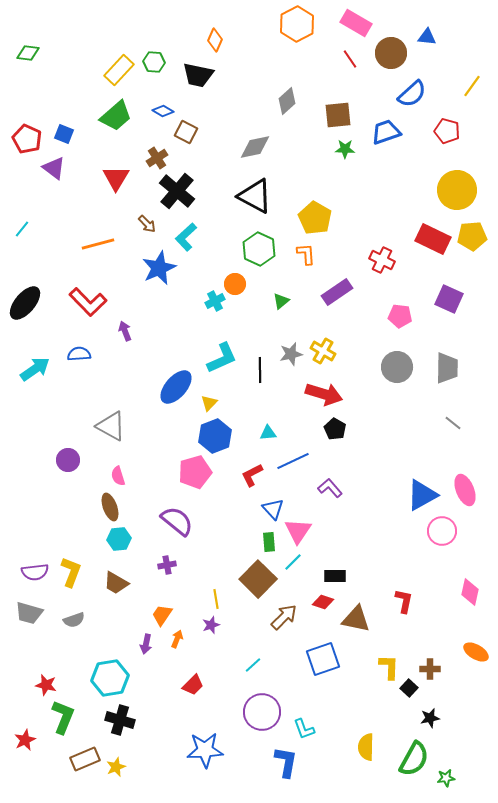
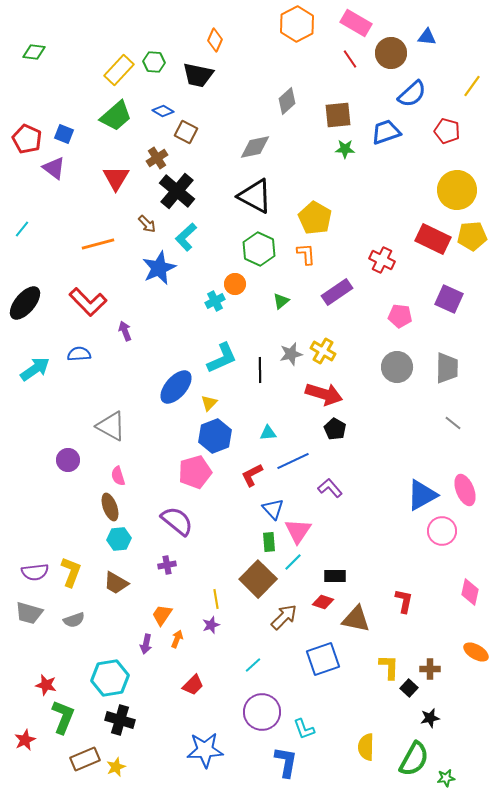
green diamond at (28, 53): moved 6 px right, 1 px up
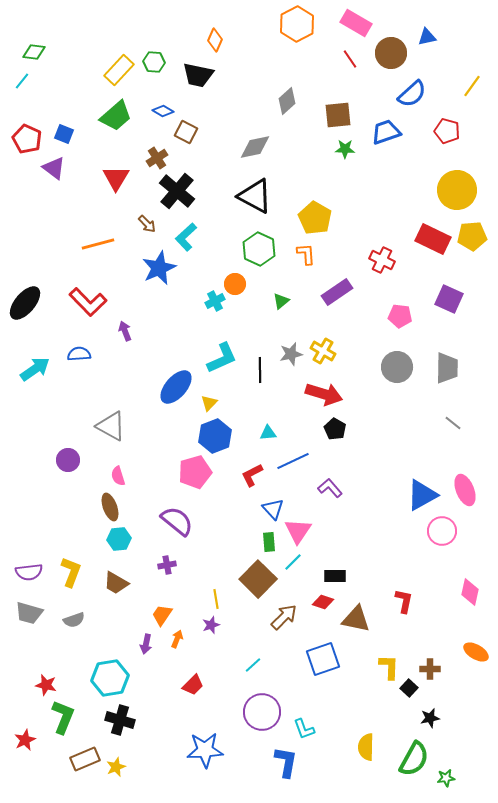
blue triangle at (427, 37): rotated 18 degrees counterclockwise
cyan line at (22, 229): moved 148 px up
purple semicircle at (35, 572): moved 6 px left
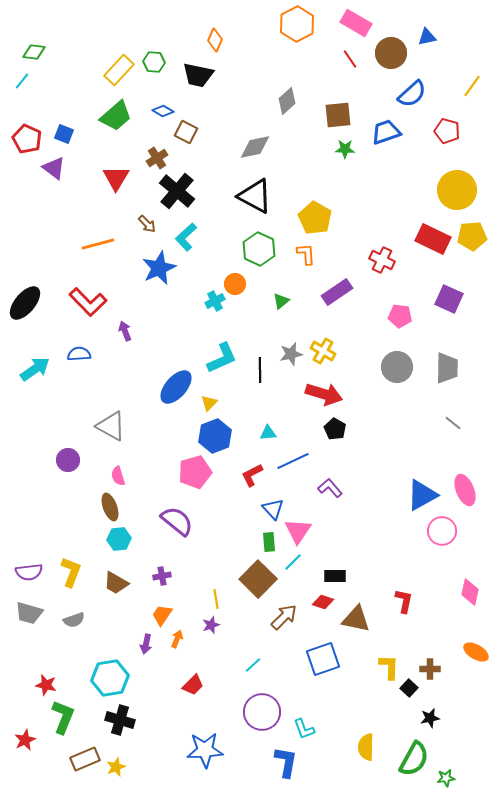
purple cross at (167, 565): moved 5 px left, 11 px down
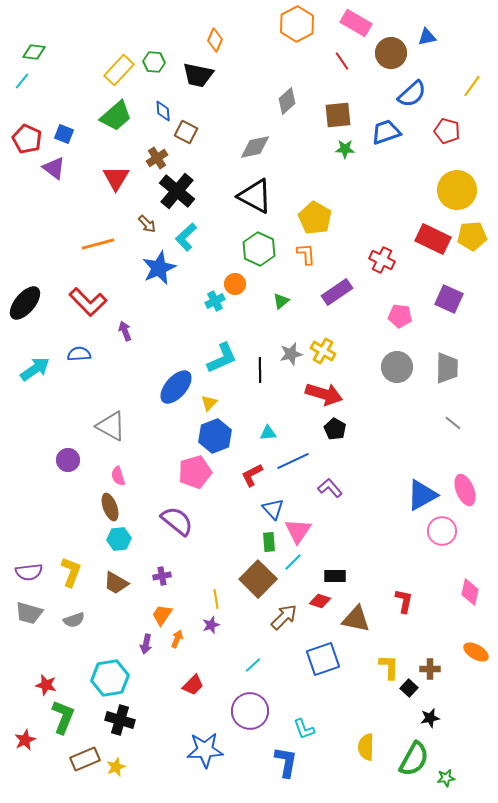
red line at (350, 59): moved 8 px left, 2 px down
blue diamond at (163, 111): rotated 55 degrees clockwise
red diamond at (323, 602): moved 3 px left, 1 px up
purple circle at (262, 712): moved 12 px left, 1 px up
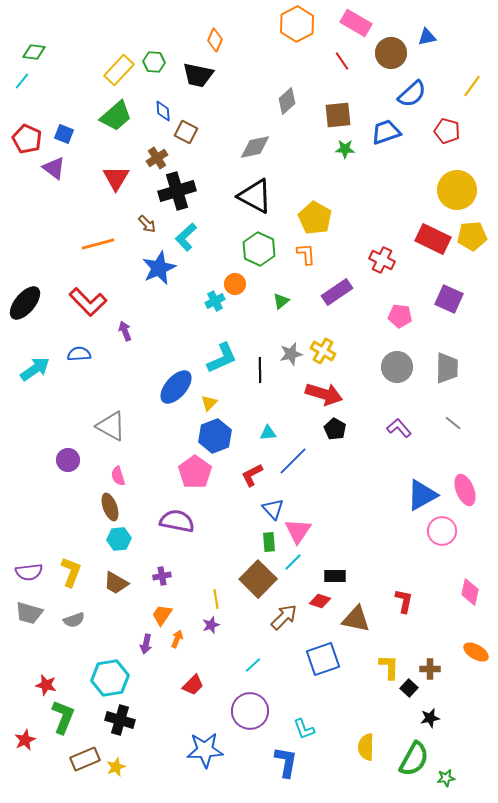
black cross at (177, 191): rotated 33 degrees clockwise
blue line at (293, 461): rotated 20 degrees counterclockwise
pink pentagon at (195, 472): rotated 20 degrees counterclockwise
purple L-shape at (330, 488): moved 69 px right, 60 px up
purple semicircle at (177, 521): rotated 28 degrees counterclockwise
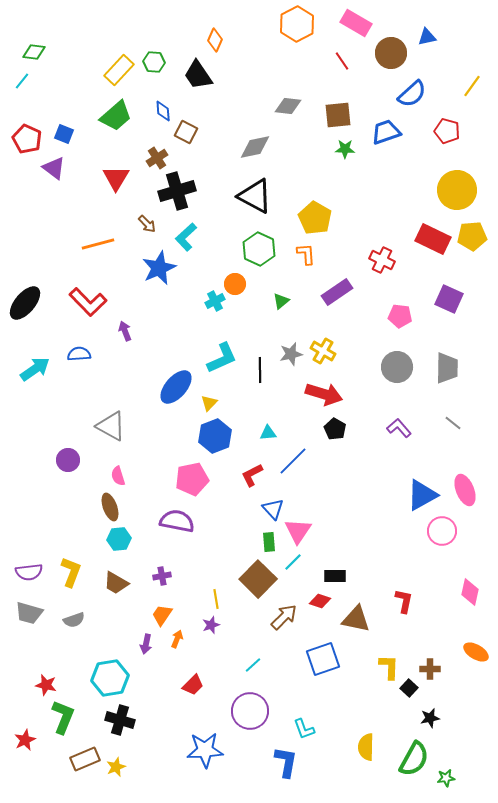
black trapezoid at (198, 75): rotated 44 degrees clockwise
gray diamond at (287, 101): moved 1 px right, 5 px down; rotated 48 degrees clockwise
pink pentagon at (195, 472): moved 3 px left, 7 px down; rotated 24 degrees clockwise
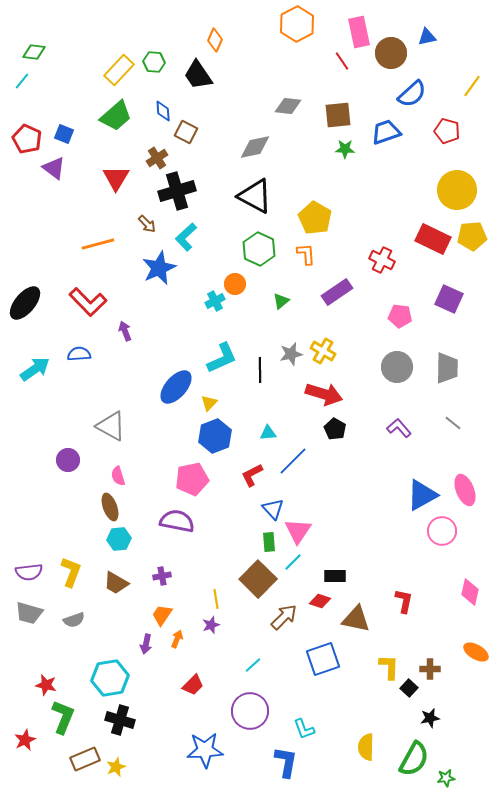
pink rectangle at (356, 23): moved 3 px right, 9 px down; rotated 48 degrees clockwise
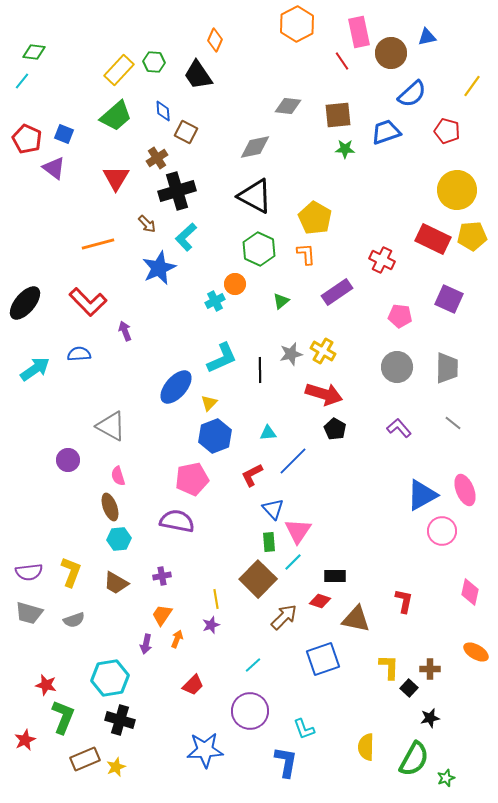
green star at (446, 778): rotated 12 degrees counterclockwise
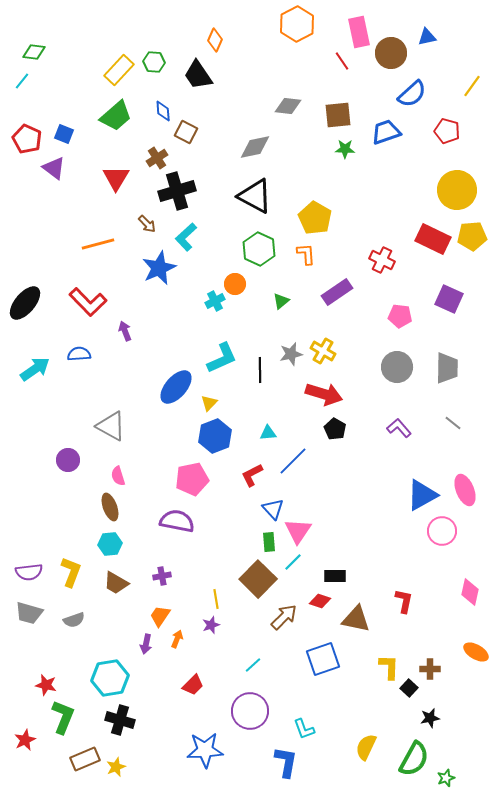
cyan hexagon at (119, 539): moved 9 px left, 5 px down
orange trapezoid at (162, 615): moved 2 px left, 1 px down
yellow semicircle at (366, 747): rotated 24 degrees clockwise
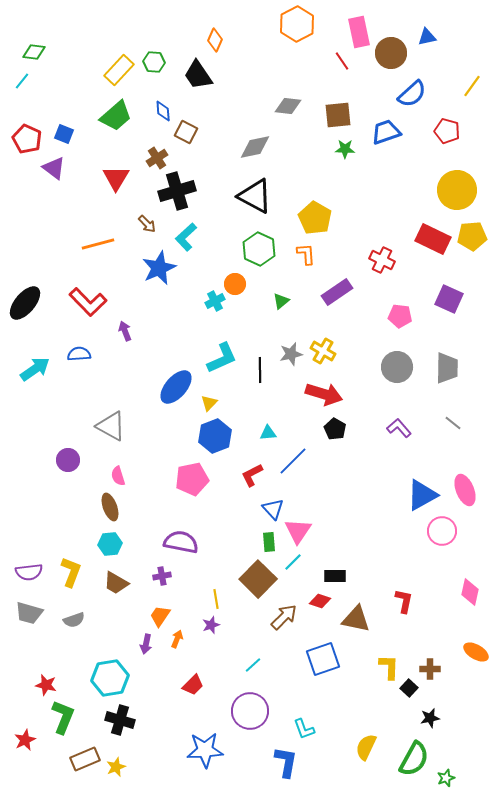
purple semicircle at (177, 521): moved 4 px right, 21 px down
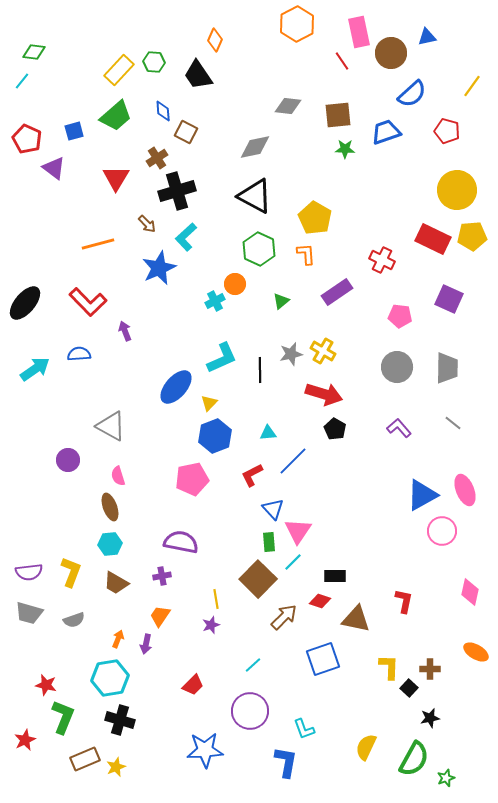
blue square at (64, 134): moved 10 px right, 3 px up; rotated 36 degrees counterclockwise
orange arrow at (177, 639): moved 59 px left
